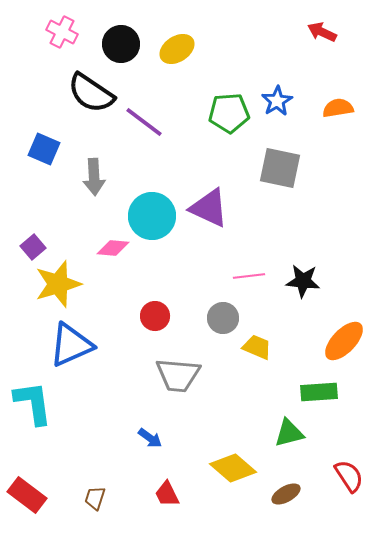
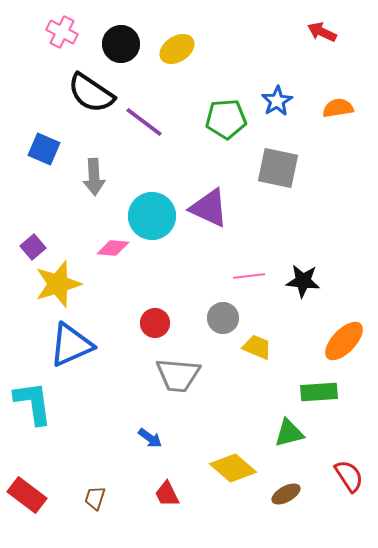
green pentagon: moved 3 px left, 6 px down
gray square: moved 2 px left
red circle: moved 7 px down
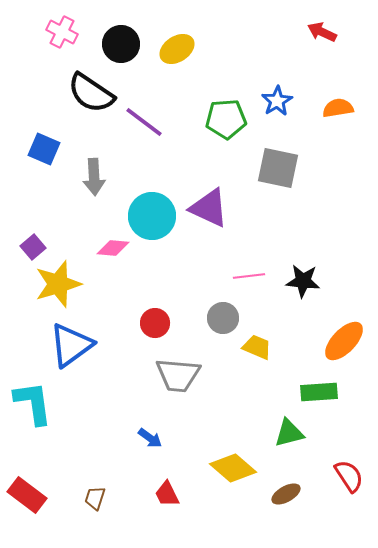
blue triangle: rotated 12 degrees counterclockwise
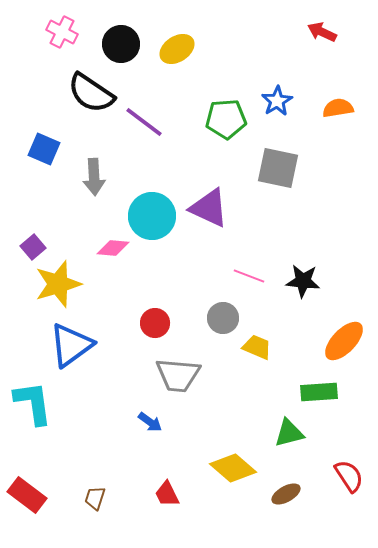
pink line: rotated 28 degrees clockwise
blue arrow: moved 16 px up
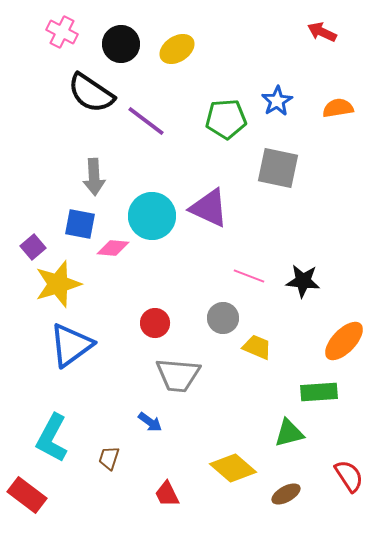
purple line: moved 2 px right, 1 px up
blue square: moved 36 px right, 75 px down; rotated 12 degrees counterclockwise
cyan L-shape: moved 19 px right, 35 px down; rotated 144 degrees counterclockwise
brown trapezoid: moved 14 px right, 40 px up
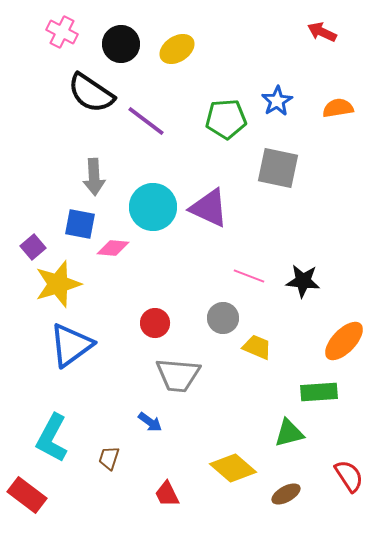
cyan circle: moved 1 px right, 9 px up
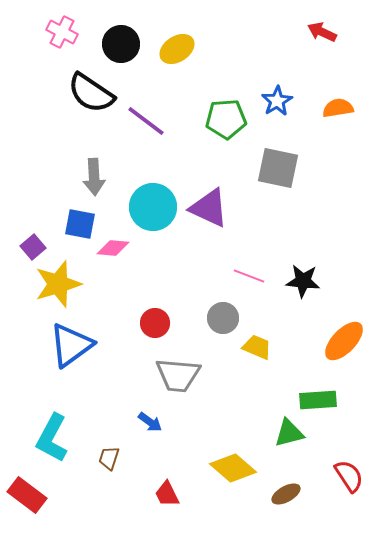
green rectangle: moved 1 px left, 8 px down
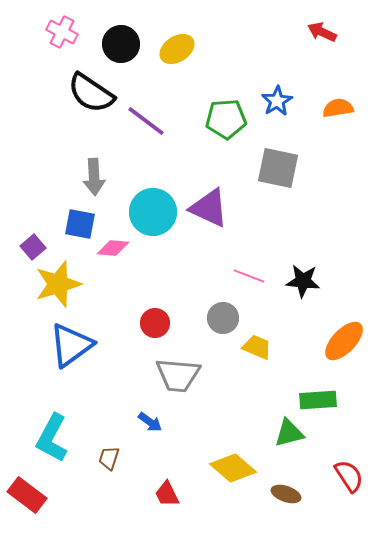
cyan circle: moved 5 px down
brown ellipse: rotated 48 degrees clockwise
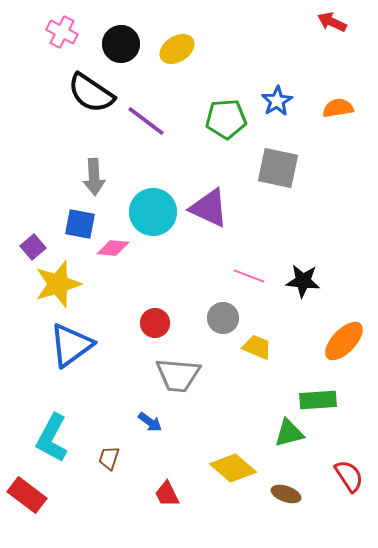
red arrow: moved 10 px right, 10 px up
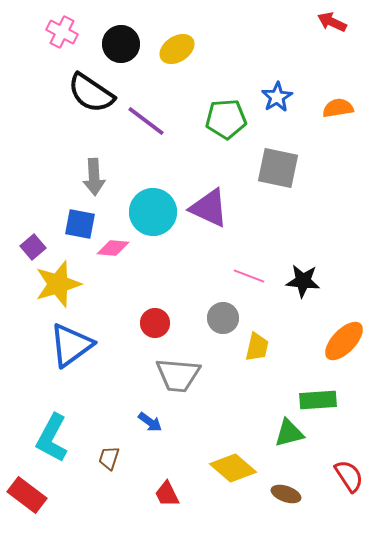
blue star: moved 4 px up
yellow trapezoid: rotated 80 degrees clockwise
